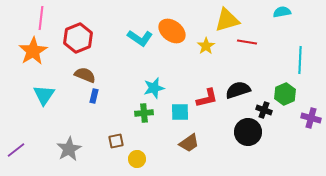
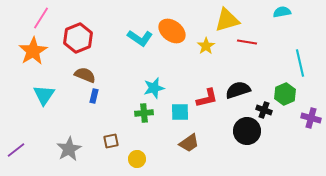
pink line: rotated 25 degrees clockwise
cyan line: moved 3 px down; rotated 16 degrees counterclockwise
black circle: moved 1 px left, 1 px up
brown square: moved 5 px left
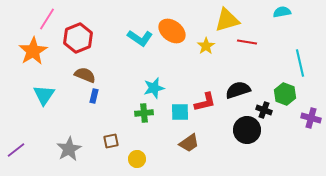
pink line: moved 6 px right, 1 px down
green hexagon: rotated 15 degrees counterclockwise
red L-shape: moved 2 px left, 4 px down
black circle: moved 1 px up
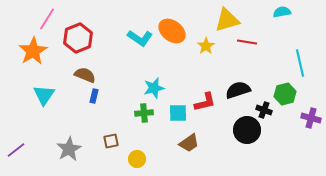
green hexagon: rotated 25 degrees clockwise
cyan square: moved 2 px left, 1 px down
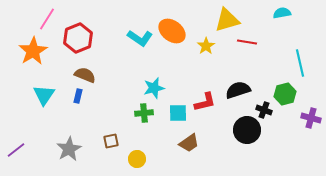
cyan semicircle: moved 1 px down
blue rectangle: moved 16 px left
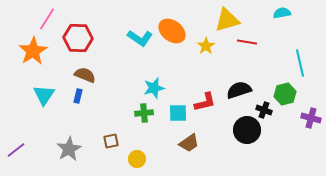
red hexagon: rotated 24 degrees clockwise
black semicircle: moved 1 px right
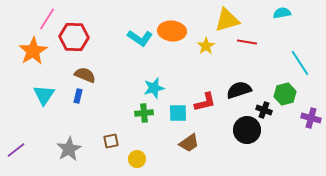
orange ellipse: rotated 32 degrees counterclockwise
red hexagon: moved 4 px left, 1 px up
cyan line: rotated 20 degrees counterclockwise
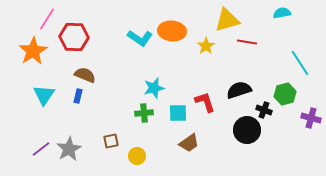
red L-shape: rotated 95 degrees counterclockwise
purple line: moved 25 px right, 1 px up
yellow circle: moved 3 px up
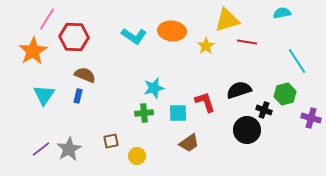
cyan L-shape: moved 6 px left, 2 px up
cyan line: moved 3 px left, 2 px up
